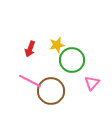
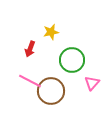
yellow star: moved 6 px left, 13 px up
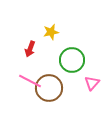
brown circle: moved 2 px left, 3 px up
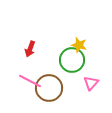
yellow star: moved 28 px right, 13 px down; rotated 28 degrees clockwise
pink triangle: moved 1 px left
